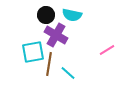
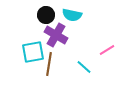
cyan line: moved 16 px right, 6 px up
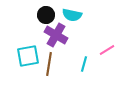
cyan square: moved 5 px left, 4 px down
cyan line: moved 3 px up; rotated 63 degrees clockwise
